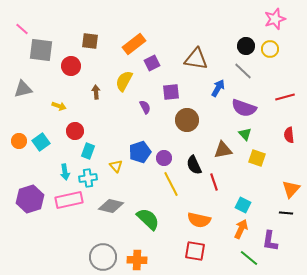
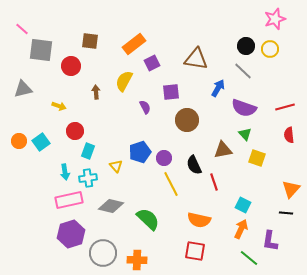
red line at (285, 97): moved 10 px down
purple hexagon at (30, 199): moved 41 px right, 35 px down
gray circle at (103, 257): moved 4 px up
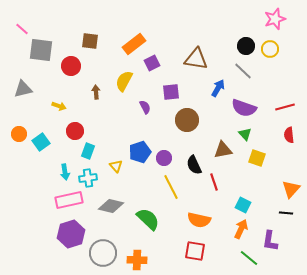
orange circle at (19, 141): moved 7 px up
yellow line at (171, 184): moved 3 px down
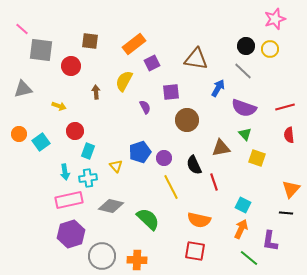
brown triangle at (223, 150): moved 2 px left, 2 px up
gray circle at (103, 253): moved 1 px left, 3 px down
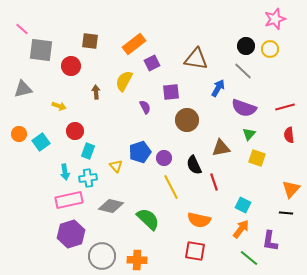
green triangle at (245, 134): moved 4 px right; rotated 24 degrees clockwise
orange arrow at (241, 229): rotated 12 degrees clockwise
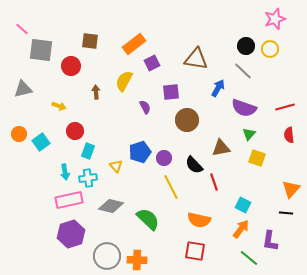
black semicircle at (194, 165): rotated 18 degrees counterclockwise
gray circle at (102, 256): moved 5 px right
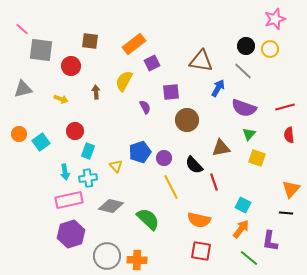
brown triangle at (196, 59): moved 5 px right, 2 px down
yellow arrow at (59, 106): moved 2 px right, 7 px up
red square at (195, 251): moved 6 px right
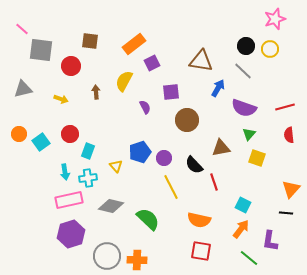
red circle at (75, 131): moved 5 px left, 3 px down
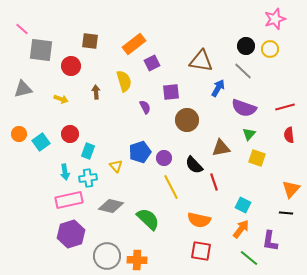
yellow semicircle at (124, 81): rotated 135 degrees clockwise
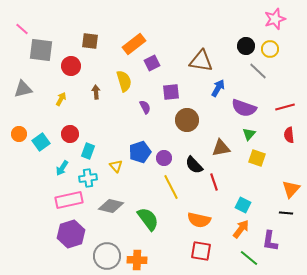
gray line at (243, 71): moved 15 px right
yellow arrow at (61, 99): rotated 80 degrees counterclockwise
cyan arrow at (65, 172): moved 3 px left, 4 px up; rotated 42 degrees clockwise
green semicircle at (148, 219): rotated 10 degrees clockwise
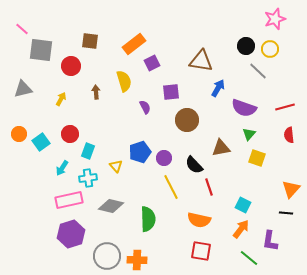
red line at (214, 182): moved 5 px left, 5 px down
green semicircle at (148, 219): rotated 35 degrees clockwise
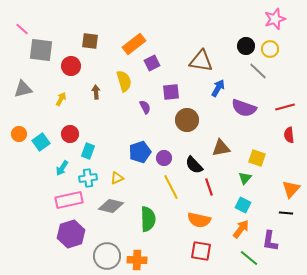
green triangle at (249, 134): moved 4 px left, 44 px down
yellow triangle at (116, 166): moved 1 px right, 12 px down; rotated 48 degrees clockwise
